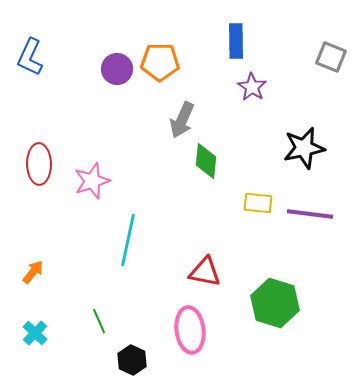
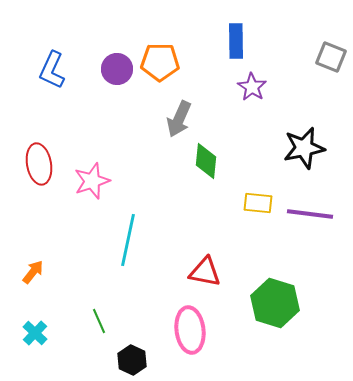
blue L-shape: moved 22 px right, 13 px down
gray arrow: moved 3 px left, 1 px up
red ellipse: rotated 9 degrees counterclockwise
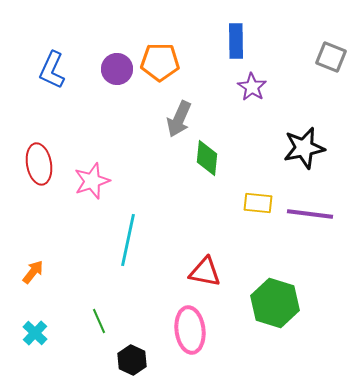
green diamond: moved 1 px right, 3 px up
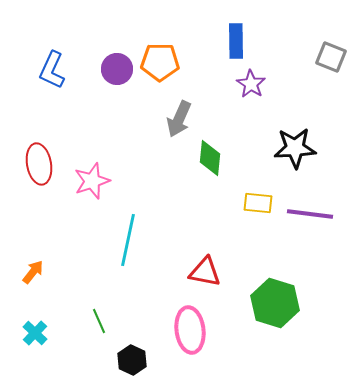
purple star: moved 1 px left, 3 px up
black star: moved 9 px left; rotated 9 degrees clockwise
green diamond: moved 3 px right
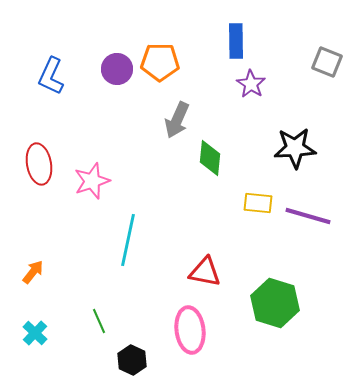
gray square: moved 4 px left, 5 px down
blue L-shape: moved 1 px left, 6 px down
gray arrow: moved 2 px left, 1 px down
purple line: moved 2 px left, 2 px down; rotated 9 degrees clockwise
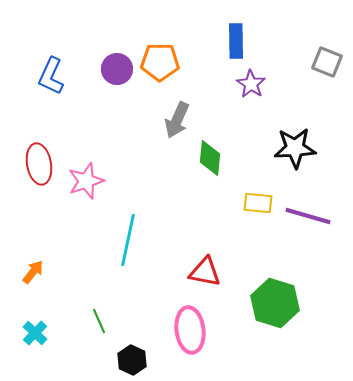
pink star: moved 6 px left
